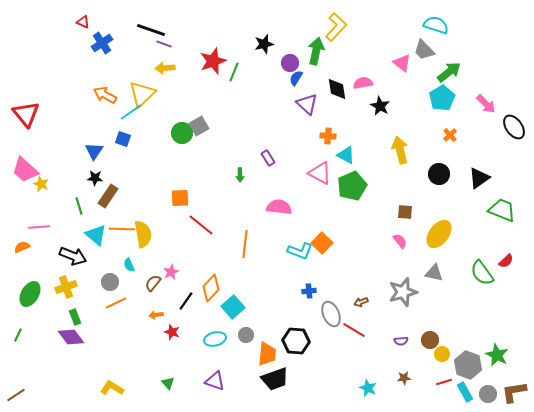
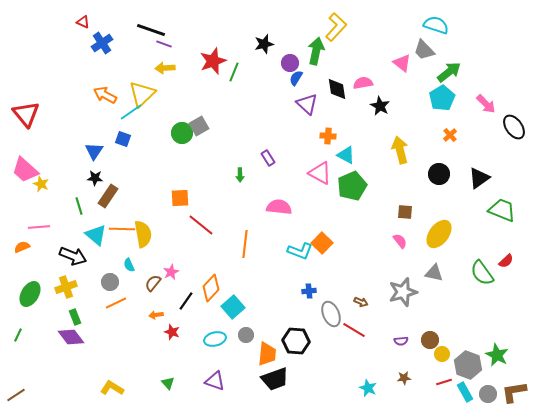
brown arrow at (361, 302): rotated 136 degrees counterclockwise
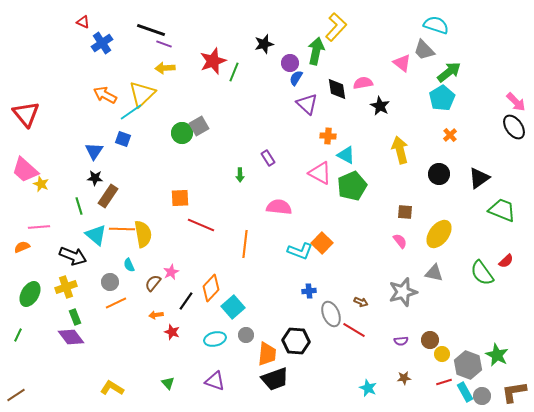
pink arrow at (486, 104): moved 30 px right, 2 px up
red line at (201, 225): rotated 16 degrees counterclockwise
gray circle at (488, 394): moved 6 px left, 2 px down
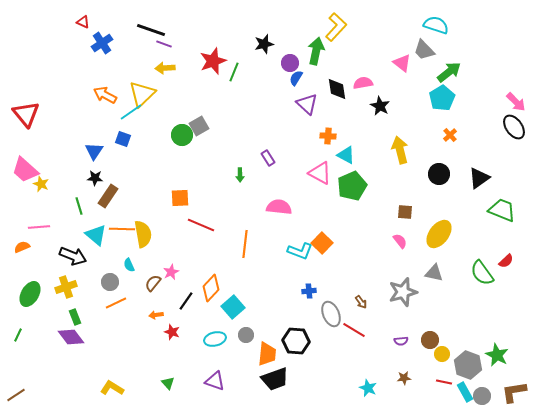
green circle at (182, 133): moved 2 px down
brown arrow at (361, 302): rotated 32 degrees clockwise
red line at (444, 382): rotated 28 degrees clockwise
